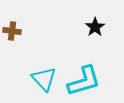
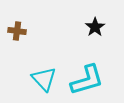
brown cross: moved 5 px right
cyan L-shape: moved 3 px right, 1 px up
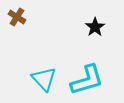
brown cross: moved 14 px up; rotated 24 degrees clockwise
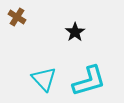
black star: moved 20 px left, 5 px down
cyan L-shape: moved 2 px right, 1 px down
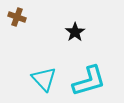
brown cross: rotated 12 degrees counterclockwise
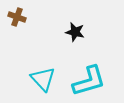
black star: rotated 24 degrees counterclockwise
cyan triangle: moved 1 px left
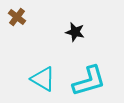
brown cross: rotated 18 degrees clockwise
cyan triangle: rotated 16 degrees counterclockwise
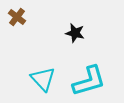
black star: moved 1 px down
cyan triangle: rotated 16 degrees clockwise
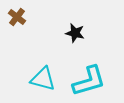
cyan triangle: rotated 32 degrees counterclockwise
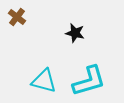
cyan triangle: moved 1 px right, 2 px down
